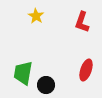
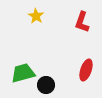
green trapezoid: rotated 65 degrees clockwise
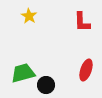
yellow star: moved 7 px left
red L-shape: rotated 20 degrees counterclockwise
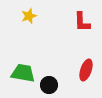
yellow star: rotated 21 degrees clockwise
green trapezoid: rotated 25 degrees clockwise
black circle: moved 3 px right
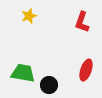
red L-shape: rotated 20 degrees clockwise
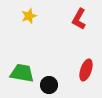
red L-shape: moved 3 px left, 3 px up; rotated 10 degrees clockwise
green trapezoid: moved 1 px left
